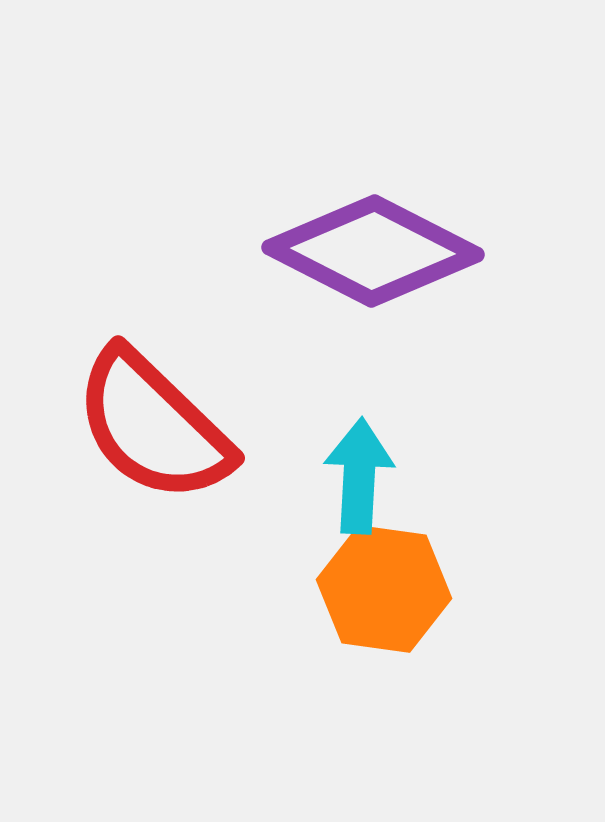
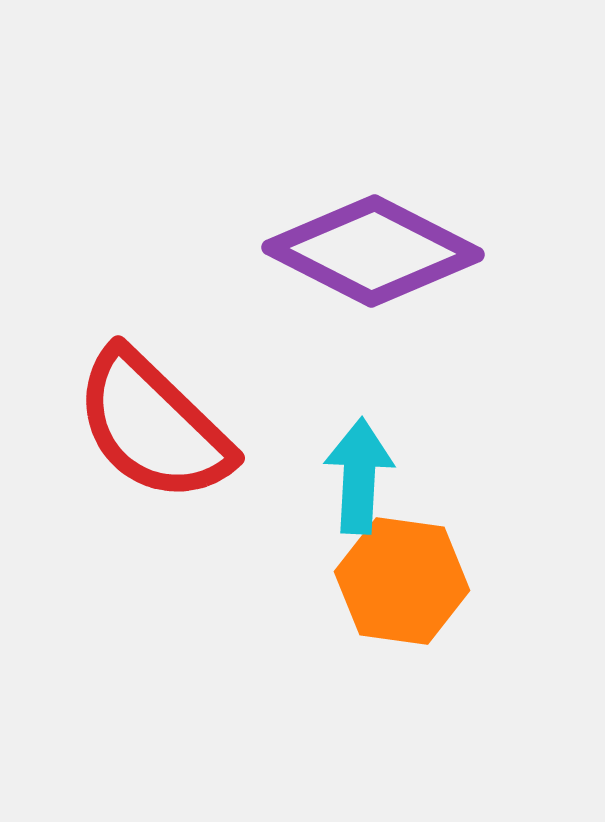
orange hexagon: moved 18 px right, 8 px up
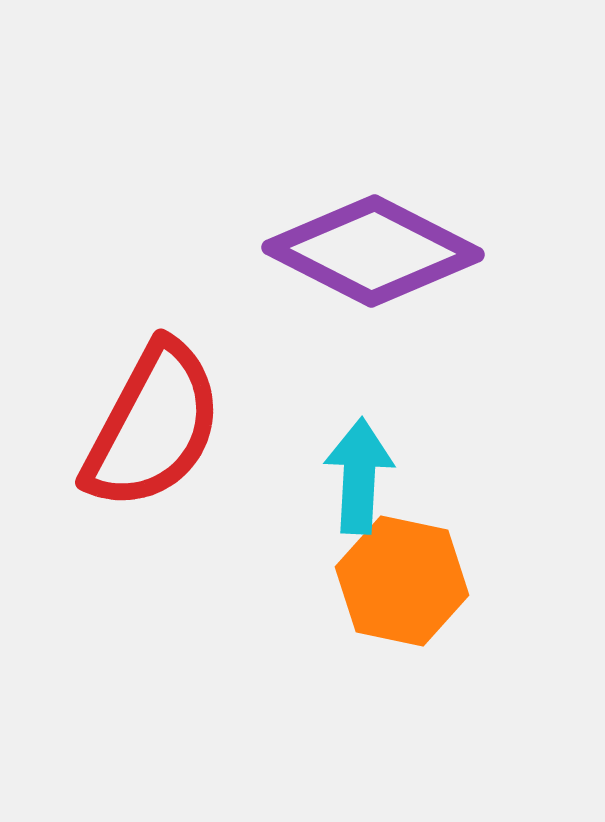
red semicircle: rotated 106 degrees counterclockwise
orange hexagon: rotated 4 degrees clockwise
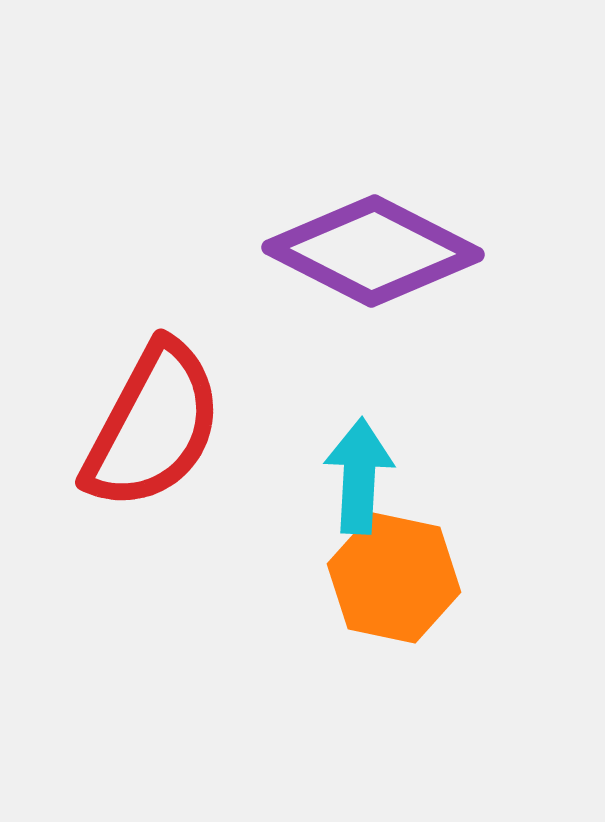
orange hexagon: moved 8 px left, 3 px up
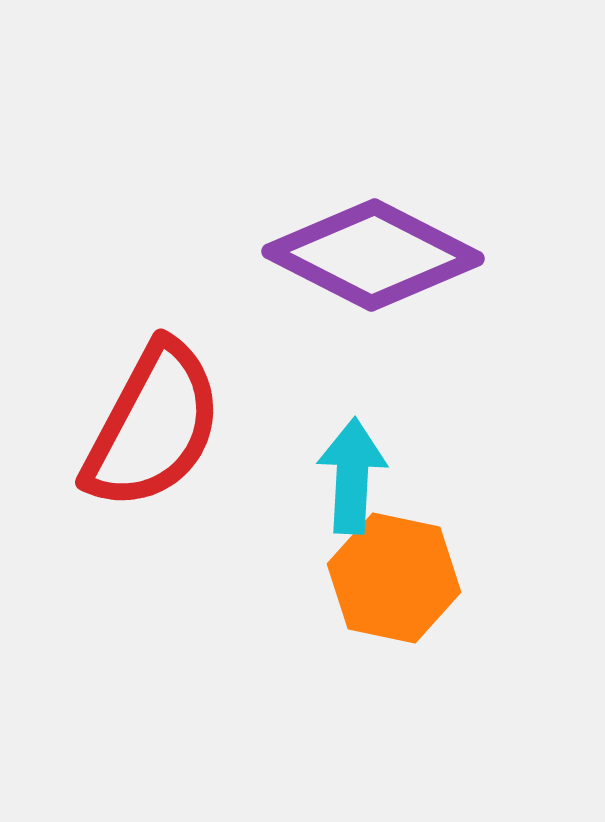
purple diamond: moved 4 px down
cyan arrow: moved 7 px left
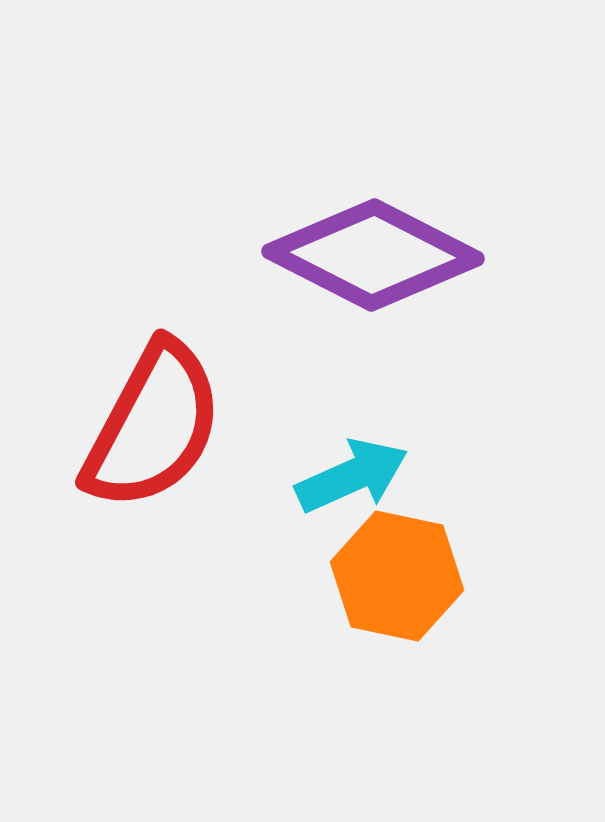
cyan arrow: rotated 63 degrees clockwise
orange hexagon: moved 3 px right, 2 px up
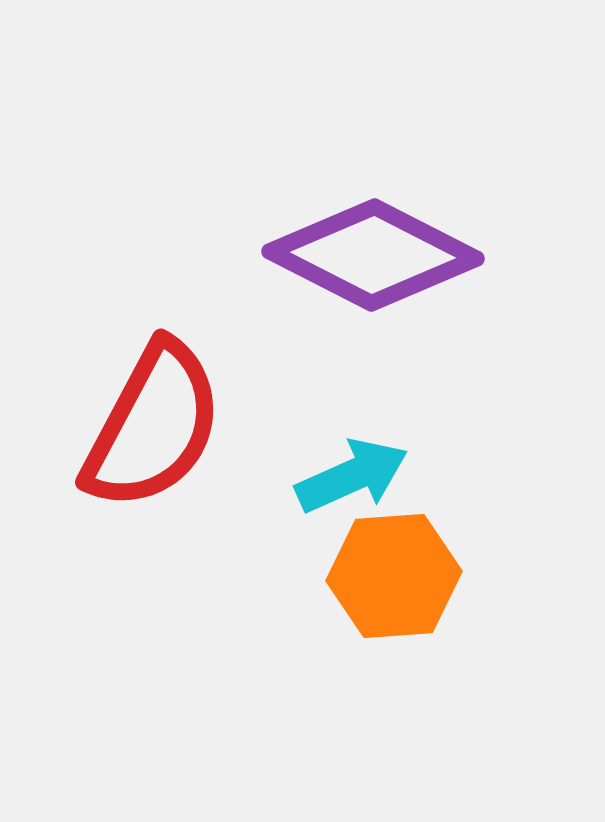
orange hexagon: moved 3 px left; rotated 16 degrees counterclockwise
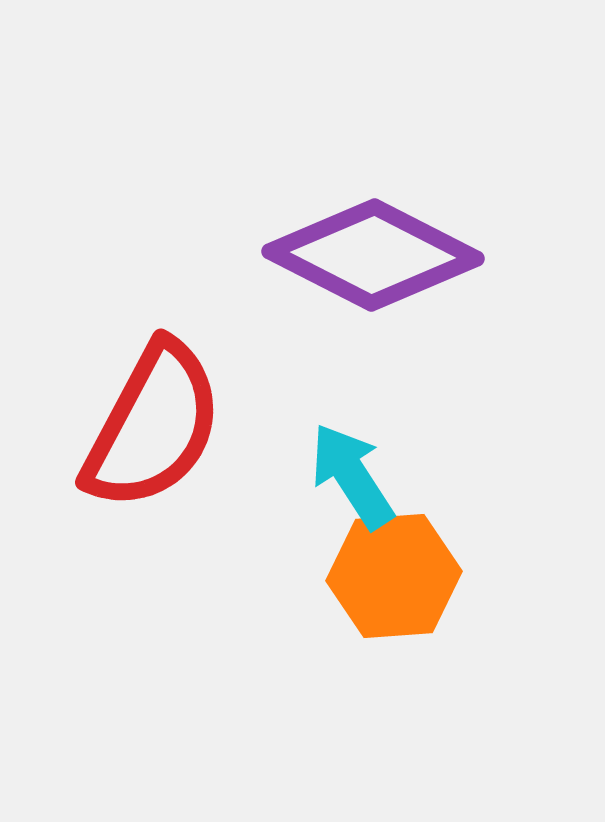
cyan arrow: rotated 99 degrees counterclockwise
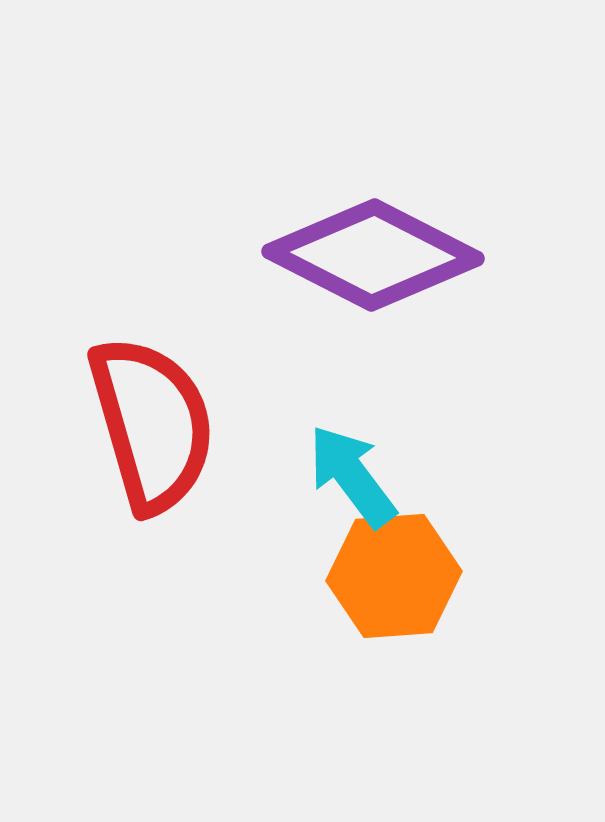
red semicircle: moved 1 px left, 2 px up; rotated 44 degrees counterclockwise
cyan arrow: rotated 4 degrees counterclockwise
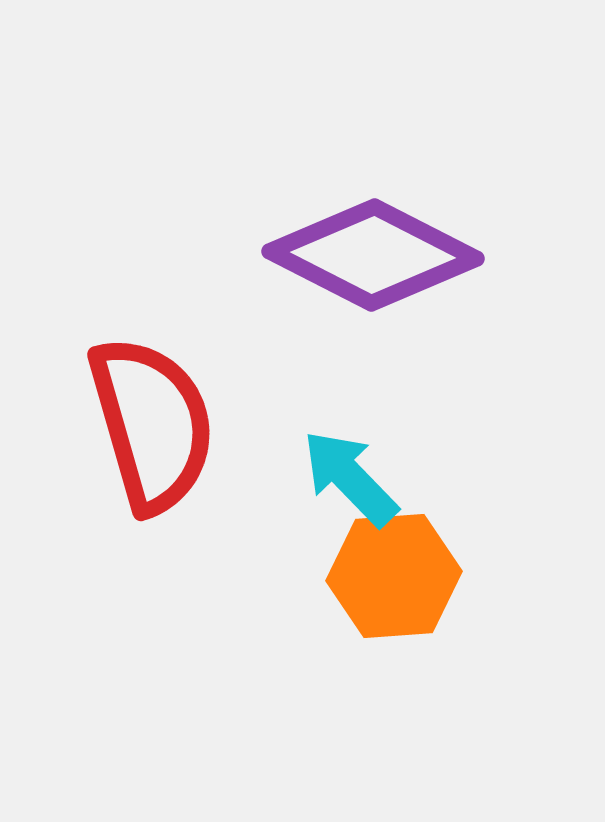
cyan arrow: moved 2 px left, 2 px down; rotated 7 degrees counterclockwise
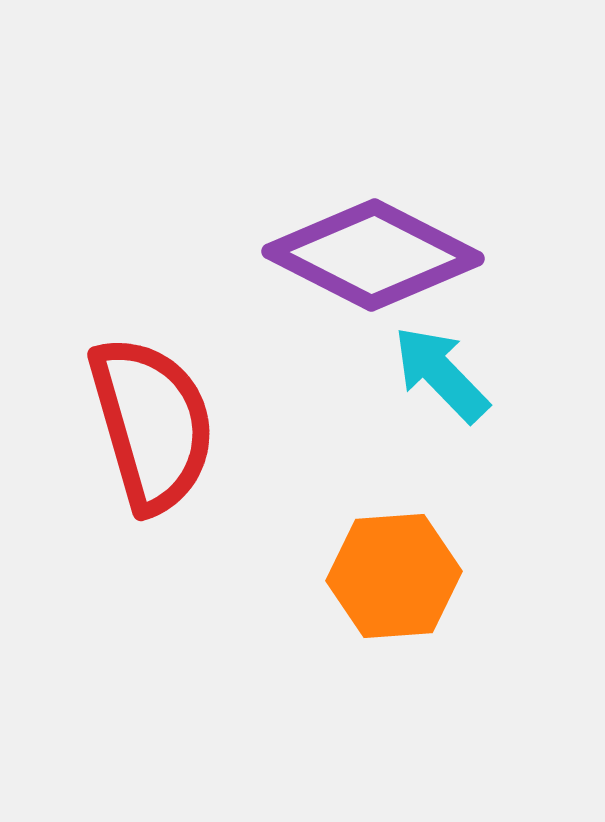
cyan arrow: moved 91 px right, 104 px up
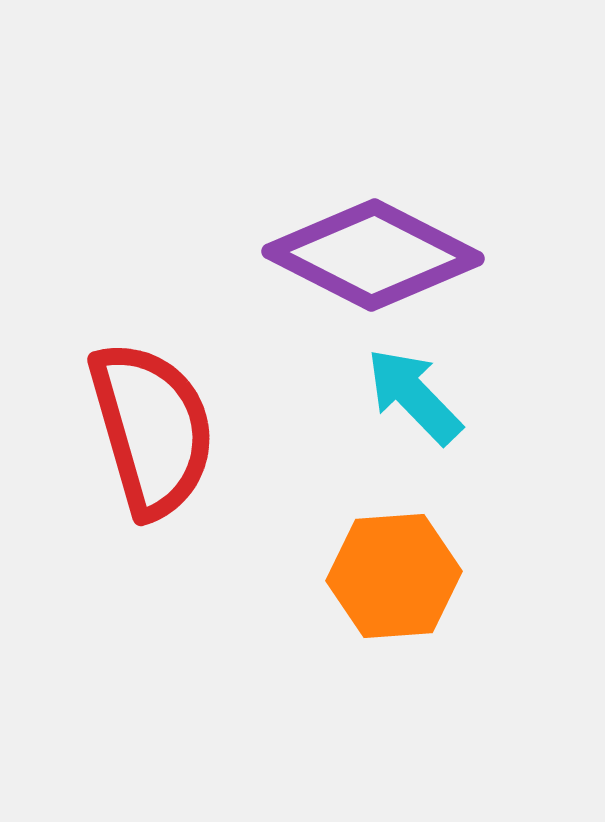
cyan arrow: moved 27 px left, 22 px down
red semicircle: moved 5 px down
